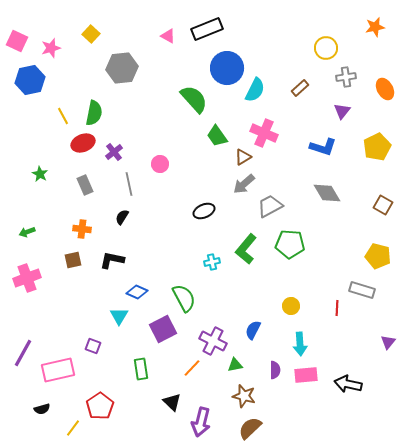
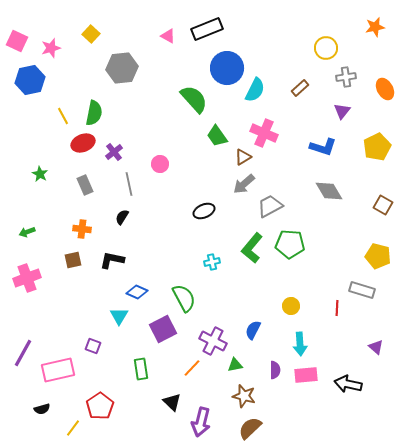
gray diamond at (327, 193): moved 2 px right, 2 px up
green L-shape at (246, 249): moved 6 px right, 1 px up
purple triangle at (388, 342): moved 12 px left, 5 px down; rotated 28 degrees counterclockwise
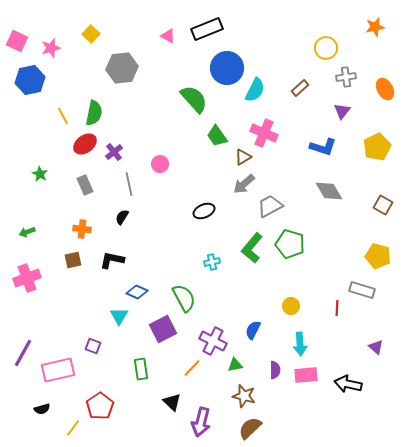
red ellipse at (83, 143): moved 2 px right, 1 px down; rotated 15 degrees counterclockwise
green pentagon at (290, 244): rotated 12 degrees clockwise
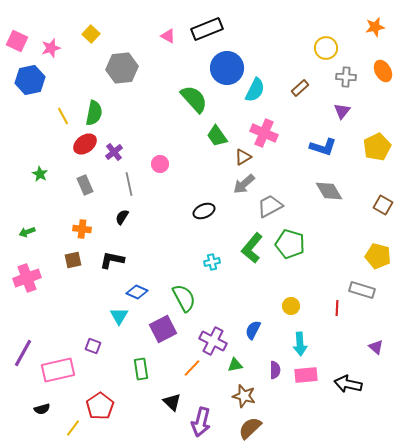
gray cross at (346, 77): rotated 12 degrees clockwise
orange ellipse at (385, 89): moved 2 px left, 18 px up
